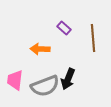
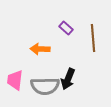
purple rectangle: moved 2 px right
gray semicircle: rotated 20 degrees clockwise
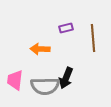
purple rectangle: rotated 56 degrees counterclockwise
black arrow: moved 2 px left, 1 px up
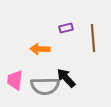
black arrow: rotated 115 degrees clockwise
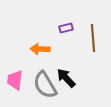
gray semicircle: moved 1 px up; rotated 60 degrees clockwise
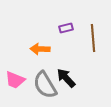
pink trapezoid: rotated 75 degrees counterclockwise
